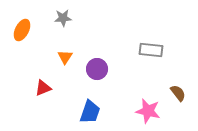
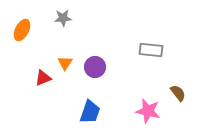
orange triangle: moved 6 px down
purple circle: moved 2 px left, 2 px up
red triangle: moved 10 px up
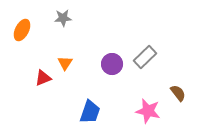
gray rectangle: moved 6 px left, 7 px down; rotated 50 degrees counterclockwise
purple circle: moved 17 px right, 3 px up
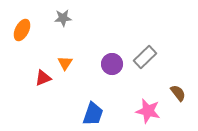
blue trapezoid: moved 3 px right, 2 px down
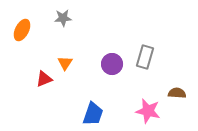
gray rectangle: rotated 30 degrees counterclockwise
red triangle: moved 1 px right, 1 px down
brown semicircle: moved 1 px left; rotated 48 degrees counterclockwise
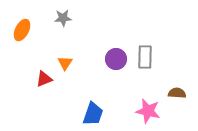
gray rectangle: rotated 15 degrees counterclockwise
purple circle: moved 4 px right, 5 px up
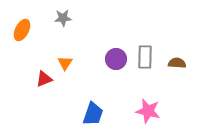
brown semicircle: moved 30 px up
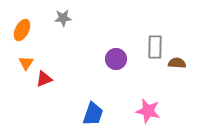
gray rectangle: moved 10 px right, 10 px up
orange triangle: moved 39 px left
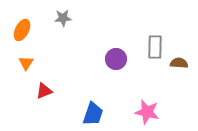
brown semicircle: moved 2 px right
red triangle: moved 12 px down
pink star: moved 1 px left, 1 px down
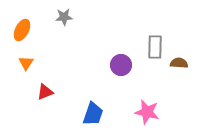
gray star: moved 1 px right, 1 px up
purple circle: moved 5 px right, 6 px down
red triangle: moved 1 px right, 1 px down
